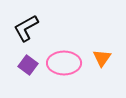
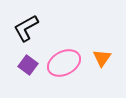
pink ellipse: rotated 28 degrees counterclockwise
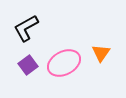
orange triangle: moved 1 px left, 5 px up
purple square: rotated 18 degrees clockwise
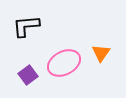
black L-shape: moved 2 px up; rotated 24 degrees clockwise
purple square: moved 10 px down
